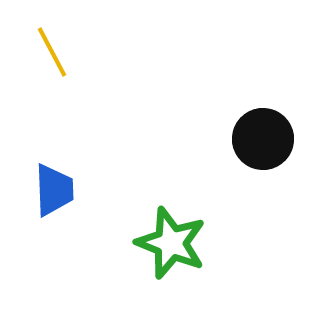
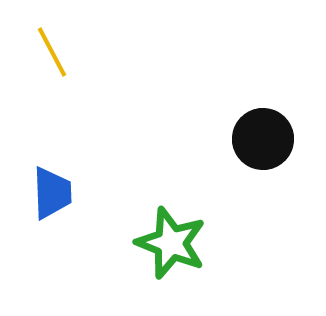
blue trapezoid: moved 2 px left, 3 px down
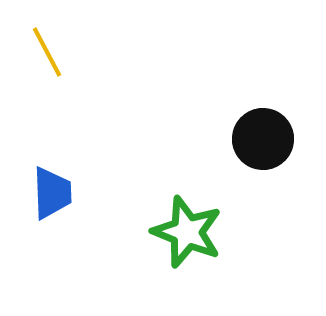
yellow line: moved 5 px left
green star: moved 16 px right, 11 px up
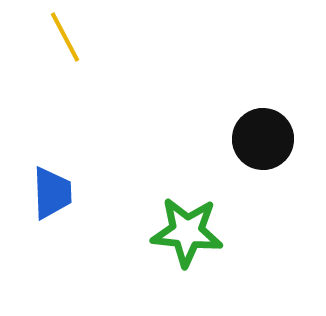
yellow line: moved 18 px right, 15 px up
green star: rotated 16 degrees counterclockwise
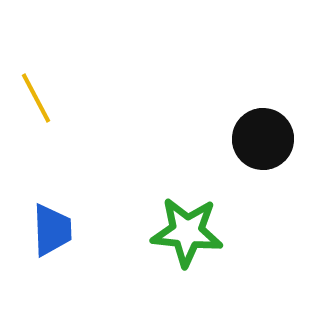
yellow line: moved 29 px left, 61 px down
blue trapezoid: moved 37 px down
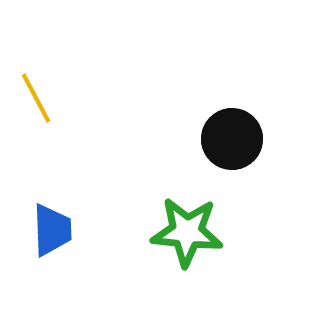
black circle: moved 31 px left
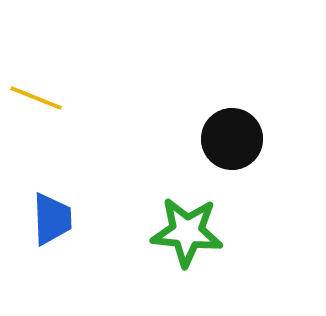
yellow line: rotated 40 degrees counterclockwise
blue trapezoid: moved 11 px up
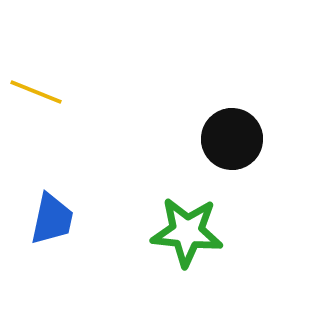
yellow line: moved 6 px up
blue trapezoid: rotated 14 degrees clockwise
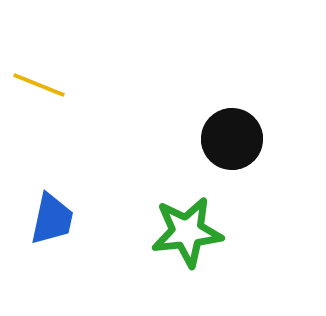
yellow line: moved 3 px right, 7 px up
green star: rotated 12 degrees counterclockwise
